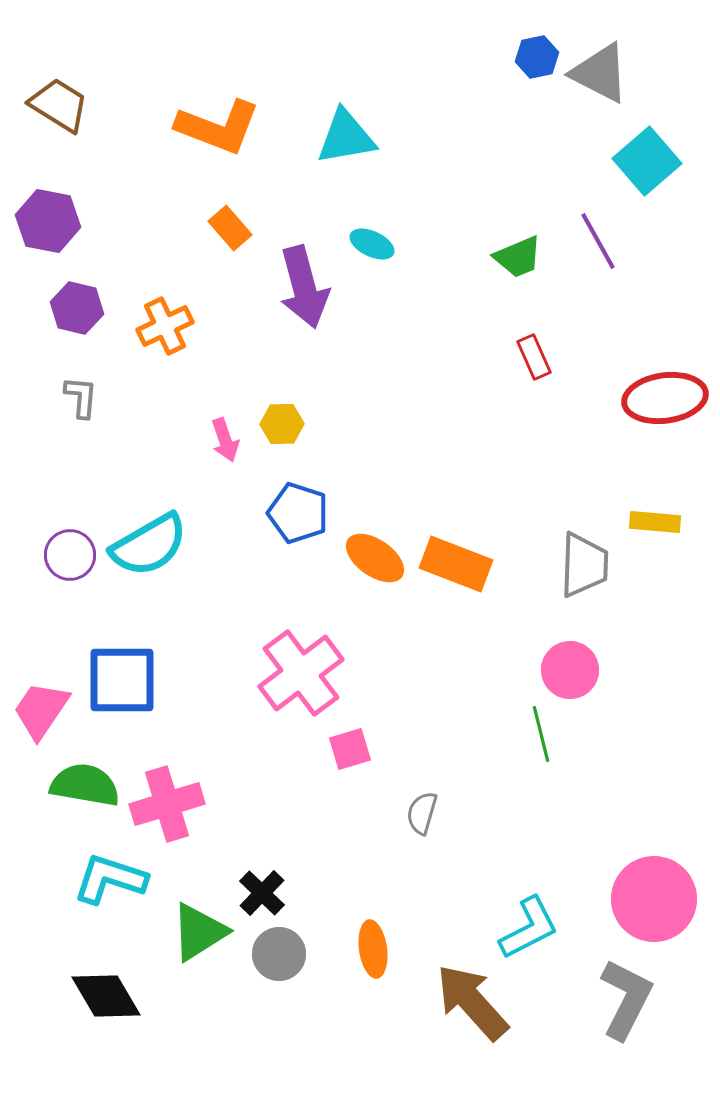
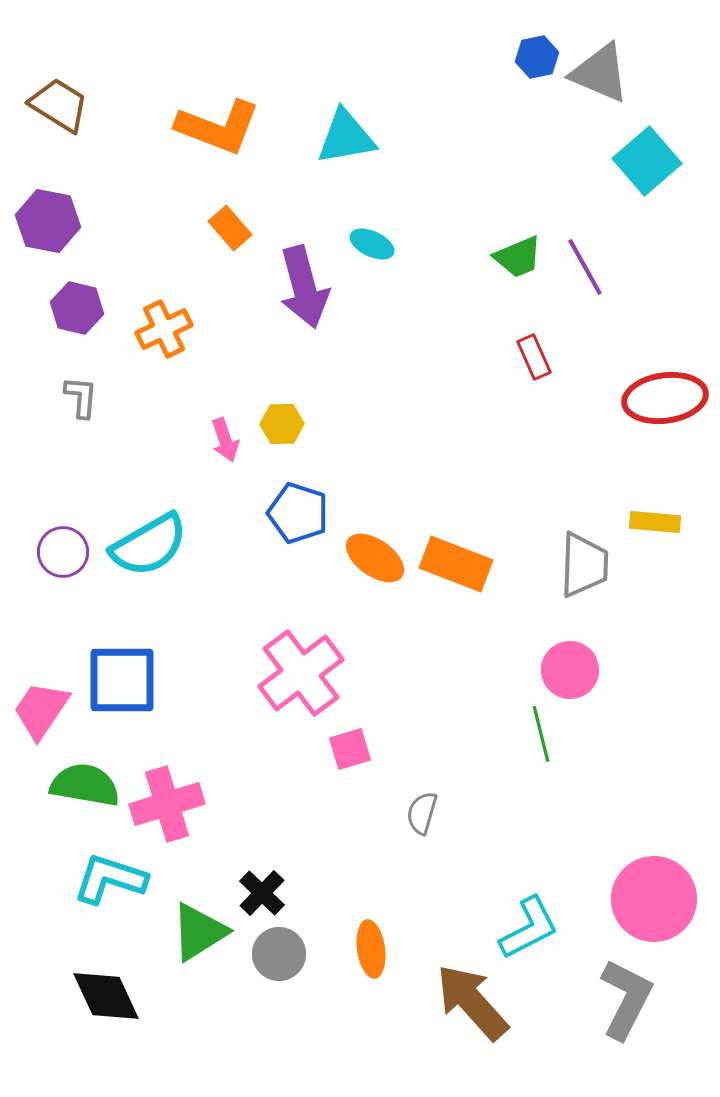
gray triangle at (600, 73): rotated 4 degrees counterclockwise
purple line at (598, 241): moved 13 px left, 26 px down
orange cross at (165, 326): moved 1 px left, 3 px down
purple circle at (70, 555): moved 7 px left, 3 px up
orange ellipse at (373, 949): moved 2 px left
black diamond at (106, 996): rotated 6 degrees clockwise
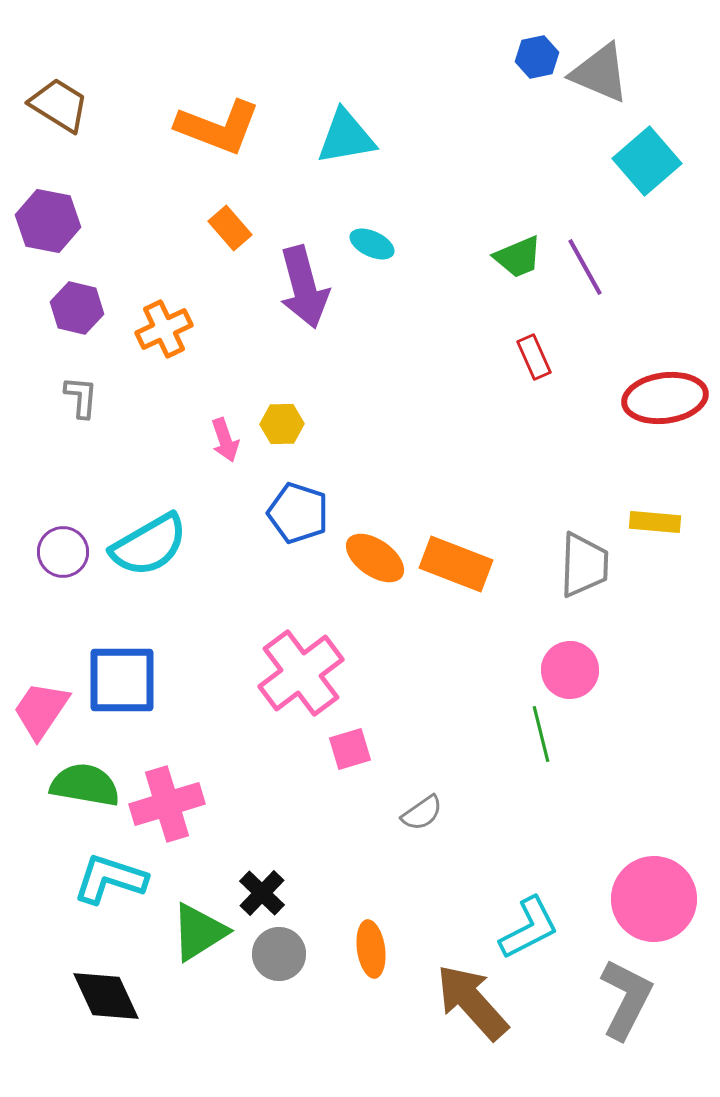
gray semicircle at (422, 813): rotated 141 degrees counterclockwise
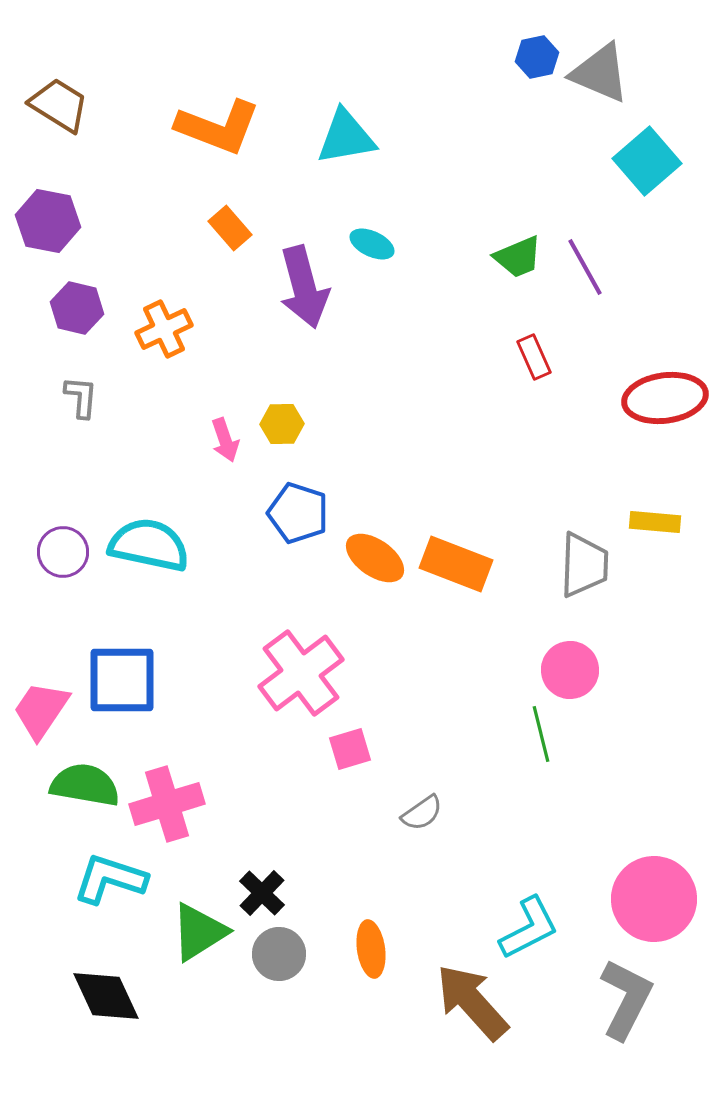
cyan semicircle at (149, 545): rotated 138 degrees counterclockwise
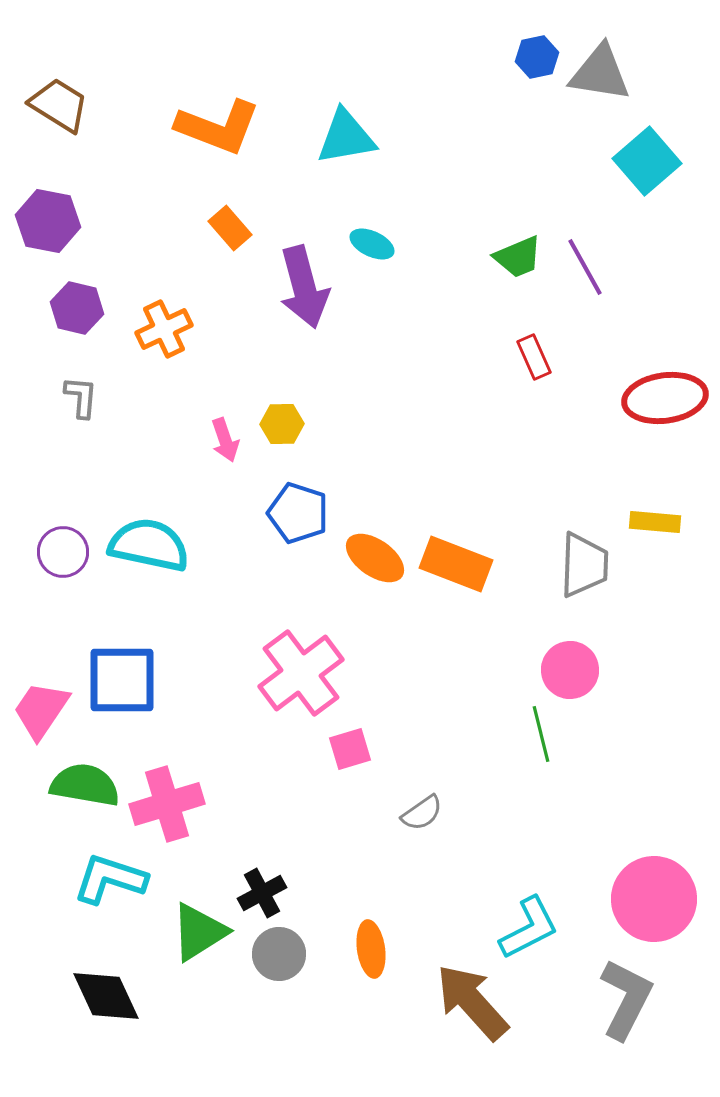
gray triangle at (600, 73): rotated 14 degrees counterclockwise
black cross at (262, 893): rotated 18 degrees clockwise
